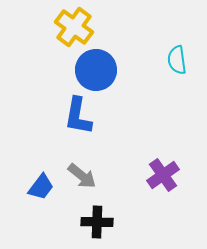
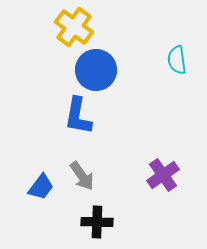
gray arrow: rotated 16 degrees clockwise
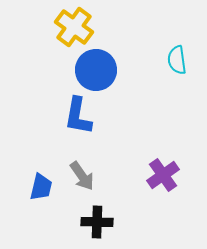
blue trapezoid: rotated 24 degrees counterclockwise
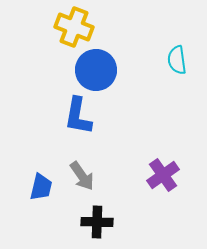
yellow cross: rotated 15 degrees counterclockwise
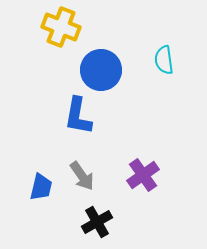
yellow cross: moved 13 px left
cyan semicircle: moved 13 px left
blue circle: moved 5 px right
purple cross: moved 20 px left
black cross: rotated 32 degrees counterclockwise
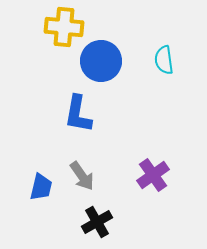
yellow cross: moved 3 px right; rotated 15 degrees counterclockwise
blue circle: moved 9 px up
blue L-shape: moved 2 px up
purple cross: moved 10 px right
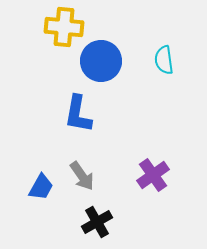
blue trapezoid: rotated 16 degrees clockwise
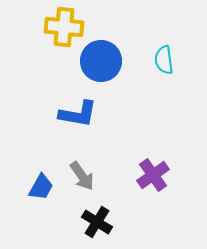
blue L-shape: rotated 90 degrees counterclockwise
black cross: rotated 28 degrees counterclockwise
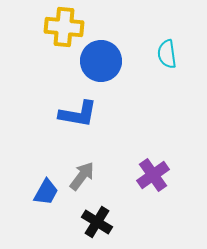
cyan semicircle: moved 3 px right, 6 px up
gray arrow: rotated 108 degrees counterclockwise
blue trapezoid: moved 5 px right, 5 px down
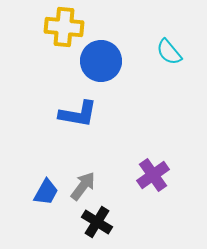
cyan semicircle: moved 2 px right, 2 px up; rotated 32 degrees counterclockwise
gray arrow: moved 1 px right, 10 px down
